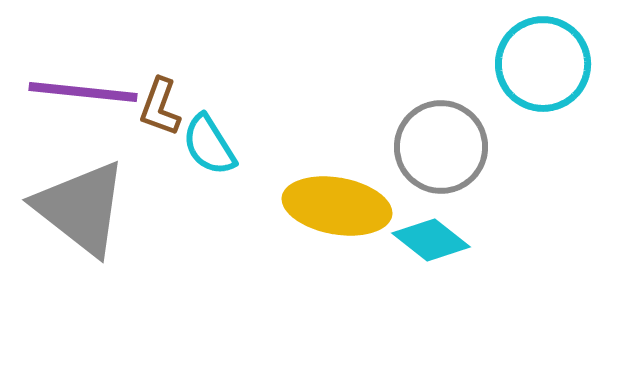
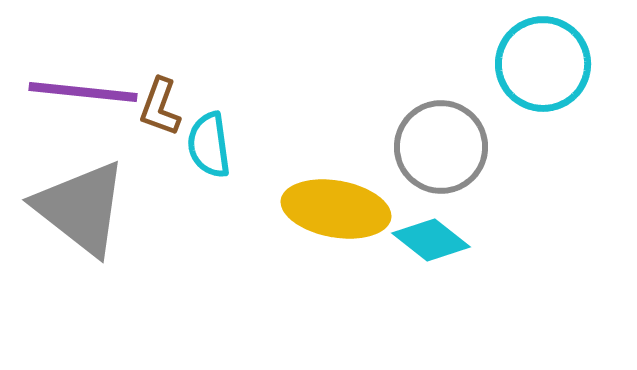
cyan semicircle: rotated 24 degrees clockwise
yellow ellipse: moved 1 px left, 3 px down
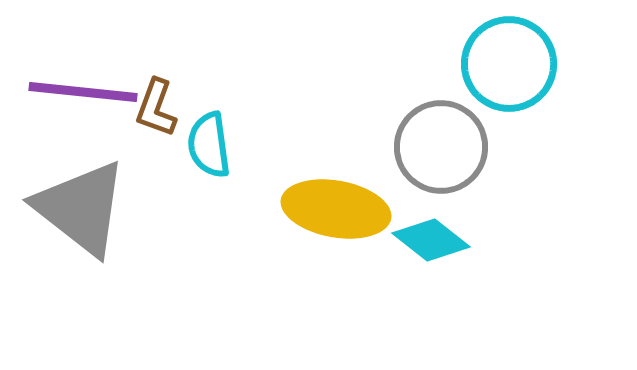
cyan circle: moved 34 px left
brown L-shape: moved 4 px left, 1 px down
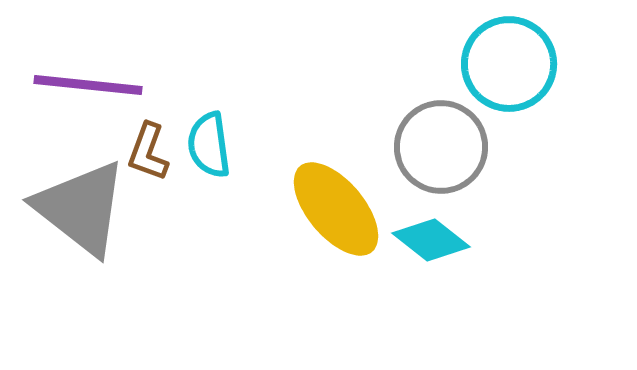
purple line: moved 5 px right, 7 px up
brown L-shape: moved 8 px left, 44 px down
yellow ellipse: rotated 40 degrees clockwise
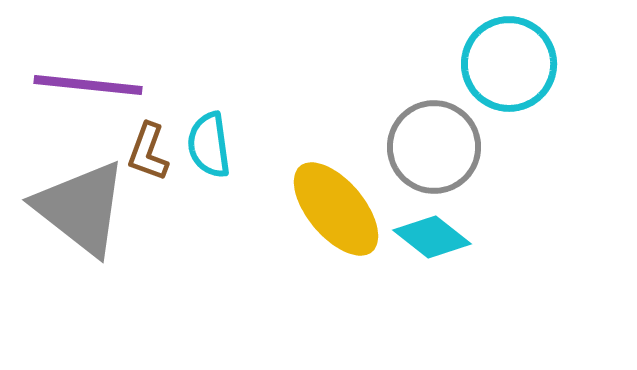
gray circle: moved 7 px left
cyan diamond: moved 1 px right, 3 px up
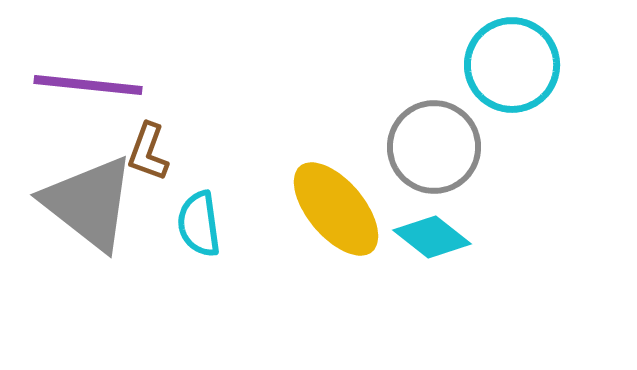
cyan circle: moved 3 px right, 1 px down
cyan semicircle: moved 10 px left, 79 px down
gray triangle: moved 8 px right, 5 px up
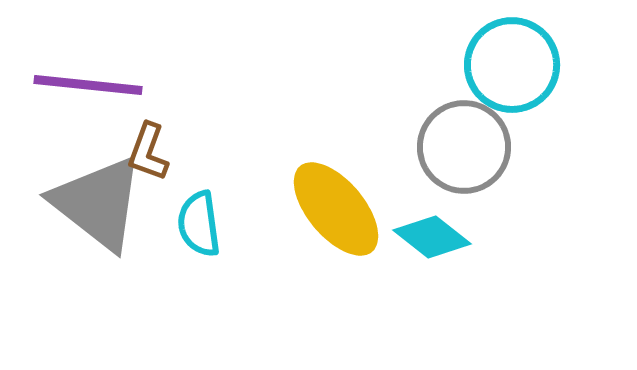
gray circle: moved 30 px right
gray triangle: moved 9 px right
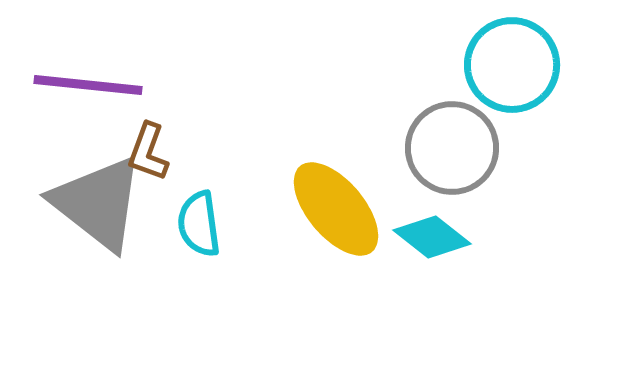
gray circle: moved 12 px left, 1 px down
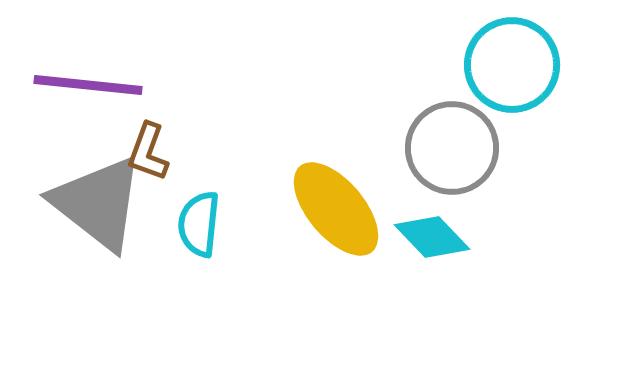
cyan semicircle: rotated 14 degrees clockwise
cyan diamond: rotated 8 degrees clockwise
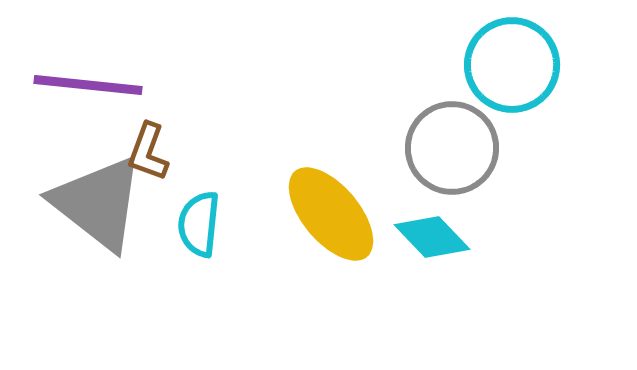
yellow ellipse: moved 5 px left, 5 px down
